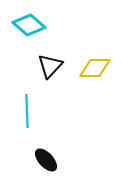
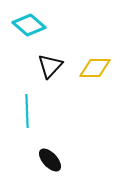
black ellipse: moved 4 px right
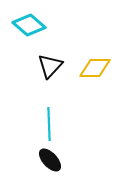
cyan line: moved 22 px right, 13 px down
